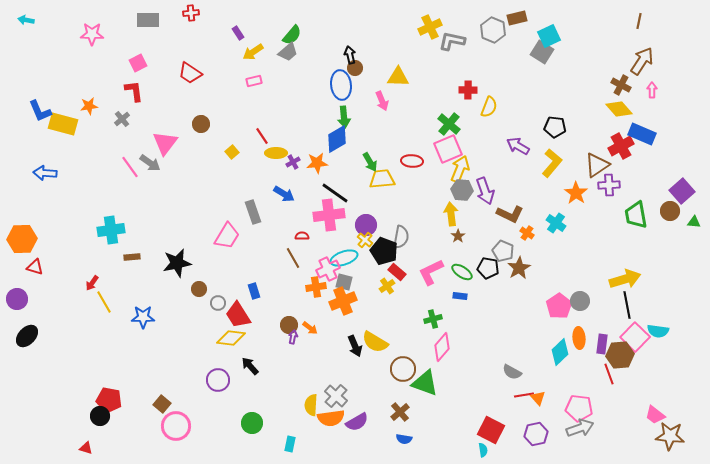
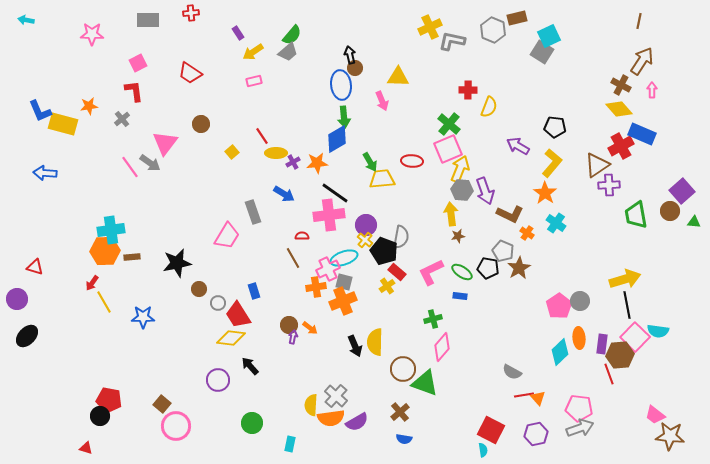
orange star at (576, 193): moved 31 px left
brown star at (458, 236): rotated 24 degrees clockwise
orange hexagon at (22, 239): moved 83 px right, 12 px down
yellow semicircle at (375, 342): rotated 60 degrees clockwise
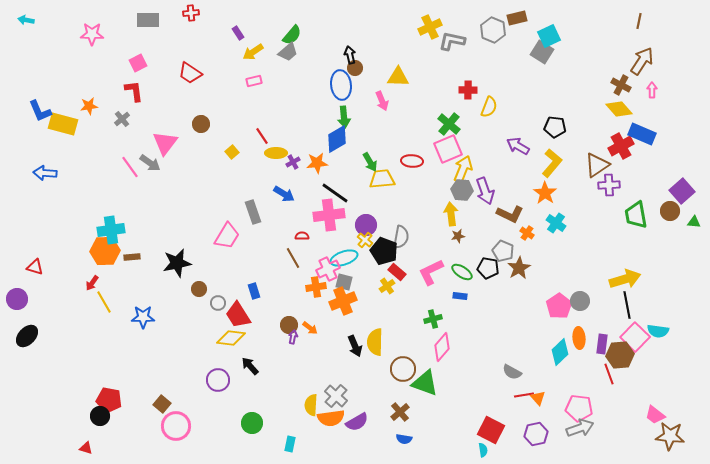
yellow arrow at (460, 169): moved 3 px right
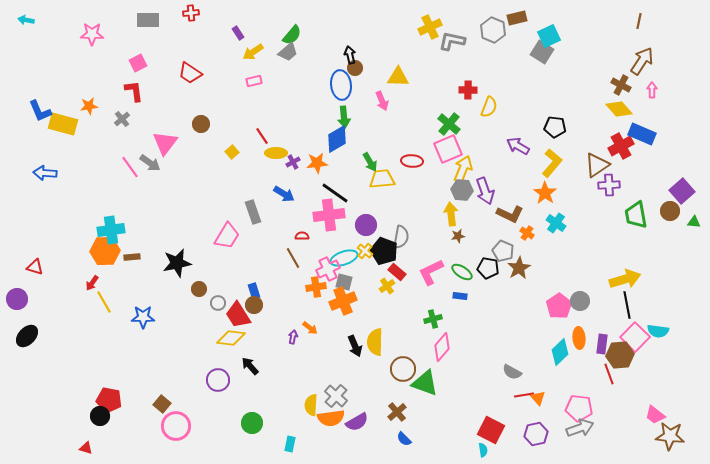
yellow cross at (365, 240): moved 11 px down
brown circle at (289, 325): moved 35 px left, 20 px up
brown cross at (400, 412): moved 3 px left
blue semicircle at (404, 439): rotated 35 degrees clockwise
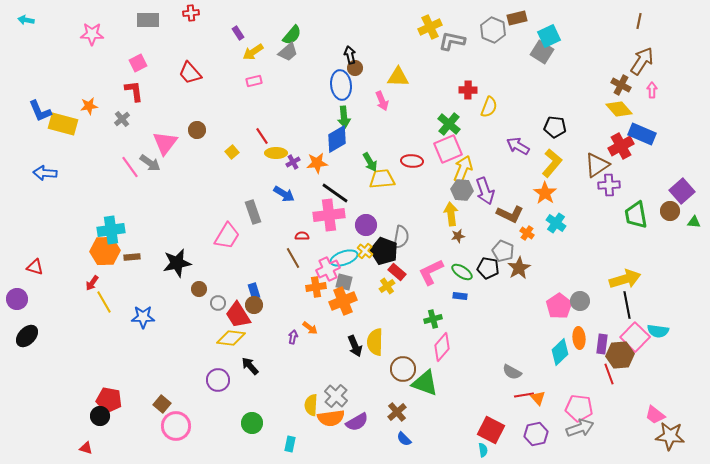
red trapezoid at (190, 73): rotated 15 degrees clockwise
brown circle at (201, 124): moved 4 px left, 6 px down
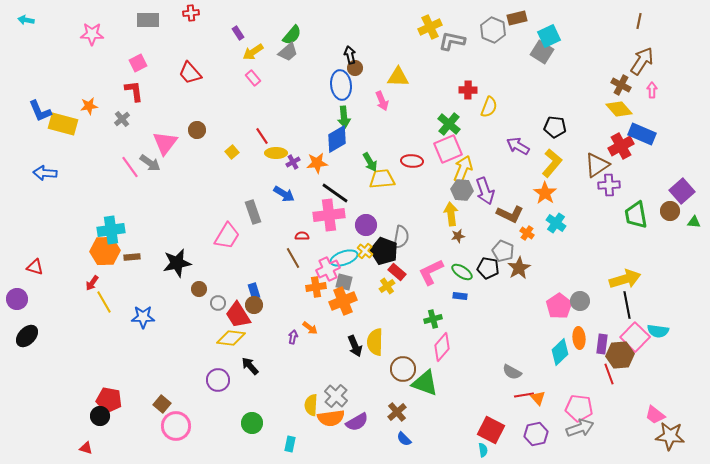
pink rectangle at (254, 81): moved 1 px left, 3 px up; rotated 63 degrees clockwise
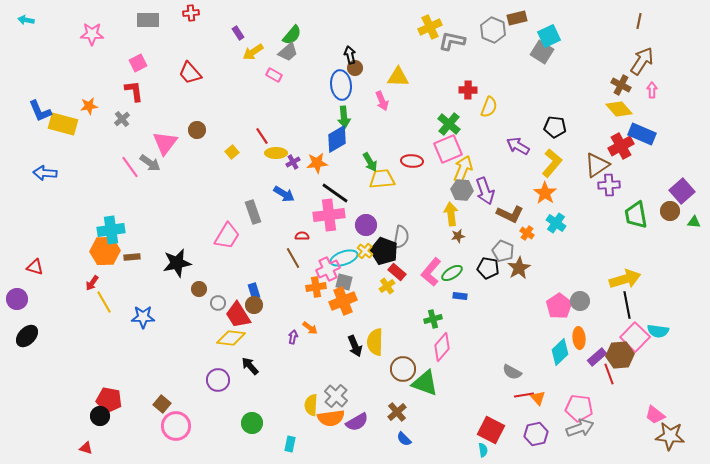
pink rectangle at (253, 78): moved 21 px right, 3 px up; rotated 21 degrees counterclockwise
pink L-shape at (431, 272): rotated 24 degrees counterclockwise
green ellipse at (462, 272): moved 10 px left, 1 px down; rotated 65 degrees counterclockwise
purple rectangle at (602, 344): moved 5 px left, 13 px down; rotated 42 degrees clockwise
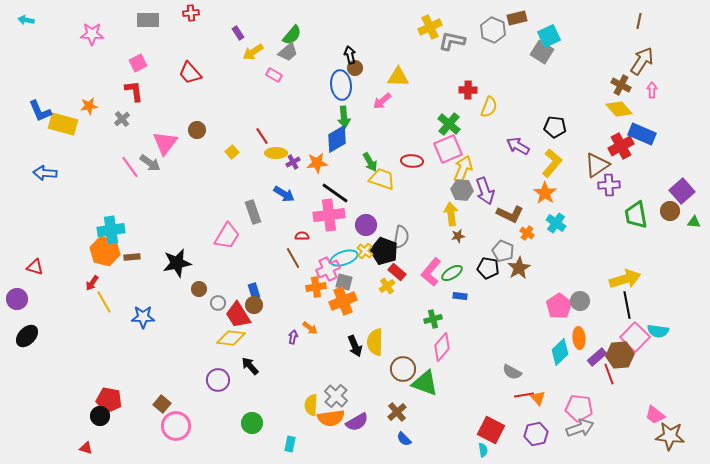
pink arrow at (382, 101): rotated 72 degrees clockwise
yellow trapezoid at (382, 179): rotated 24 degrees clockwise
orange hexagon at (105, 251): rotated 16 degrees clockwise
